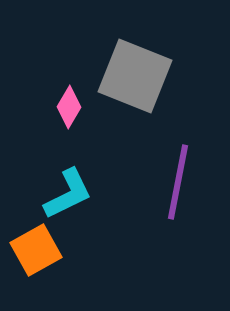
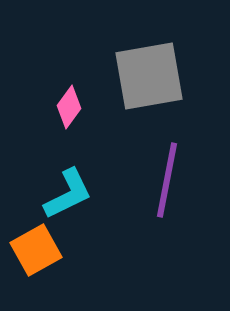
gray square: moved 14 px right; rotated 32 degrees counterclockwise
pink diamond: rotated 6 degrees clockwise
purple line: moved 11 px left, 2 px up
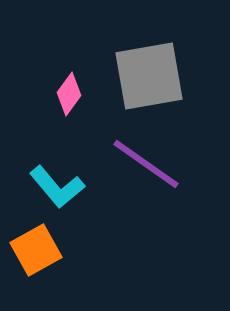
pink diamond: moved 13 px up
purple line: moved 21 px left, 16 px up; rotated 66 degrees counterclockwise
cyan L-shape: moved 11 px left, 7 px up; rotated 76 degrees clockwise
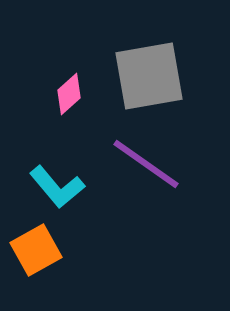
pink diamond: rotated 12 degrees clockwise
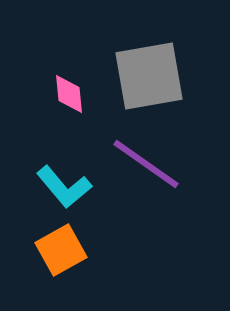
pink diamond: rotated 54 degrees counterclockwise
cyan L-shape: moved 7 px right
orange square: moved 25 px right
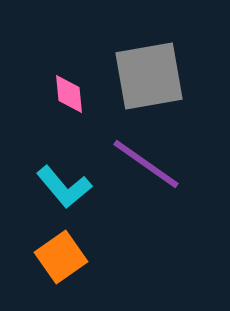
orange square: moved 7 px down; rotated 6 degrees counterclockwise
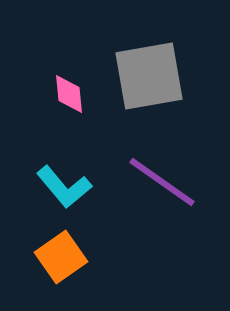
purple line: moved 16 px right, 18 px down
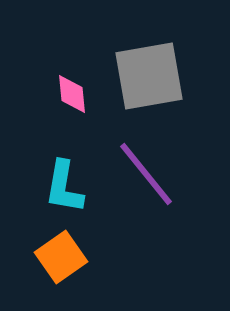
pink diamond: moved 3 px right
purple line: moved 16 px left, 8 px up; rotated 16 degrees clockwise
cyan L-shape: rotated 50 degrees clockwise
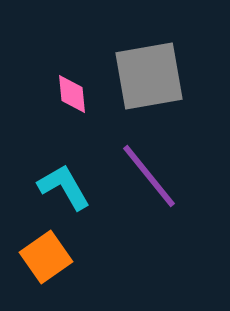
purple line: moved 3 px right, 2 px down
cyan L-shape: rotated 140 degrees clockwise
orange square: moved 15 px left
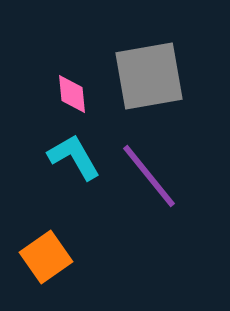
cyan L-shape: moved 10 px right, 30 px up
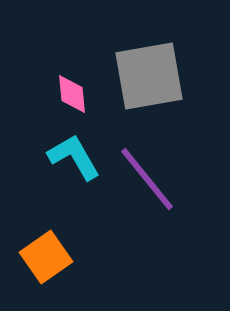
purple line: moved 2 px left, 3 px down
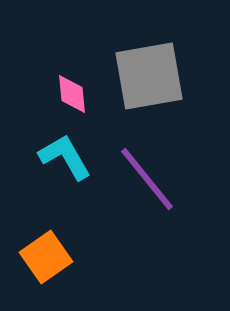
cyan L-shape: moved 9 px left
